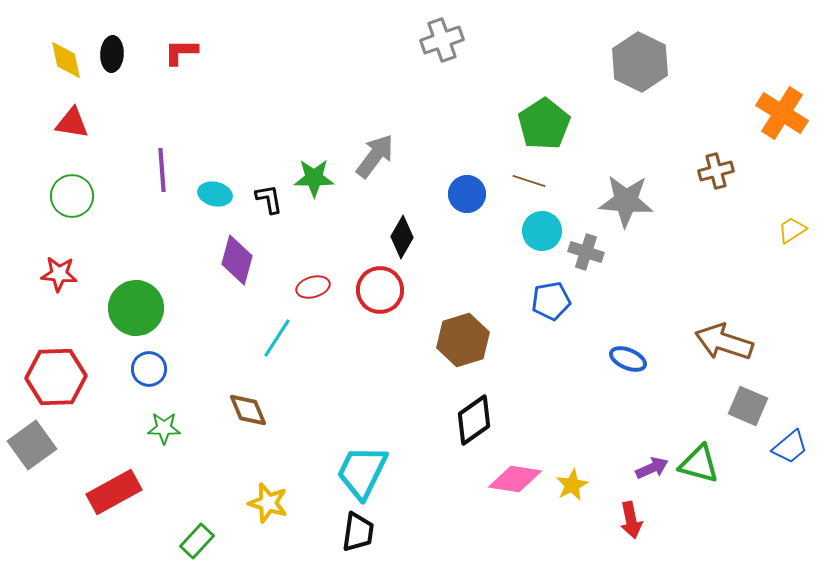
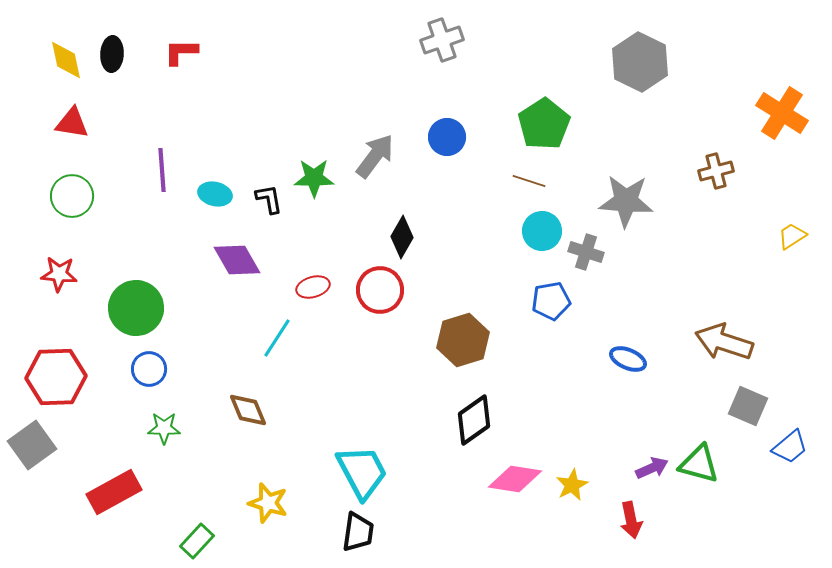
blue circle at (467, 194): moved 20 px left, 57 px up
yellow trapezoid at (792, 230): moved 6 px down
purple diamond at (237, 260): rotated 45 degrees counterclockwise
cyan trapezoid at (362, 472): rotated 126 degrees clockwise
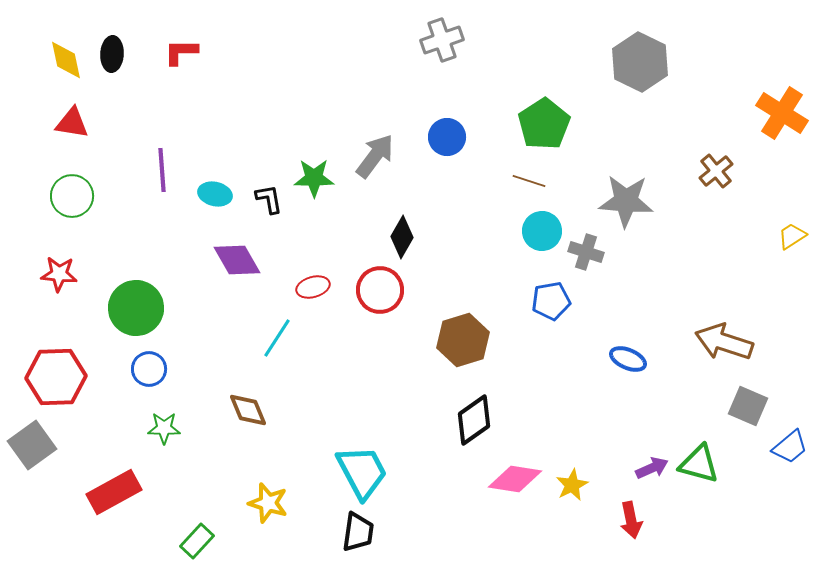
brown cross at (716, 171): rotated 24 degrees counterclockwise
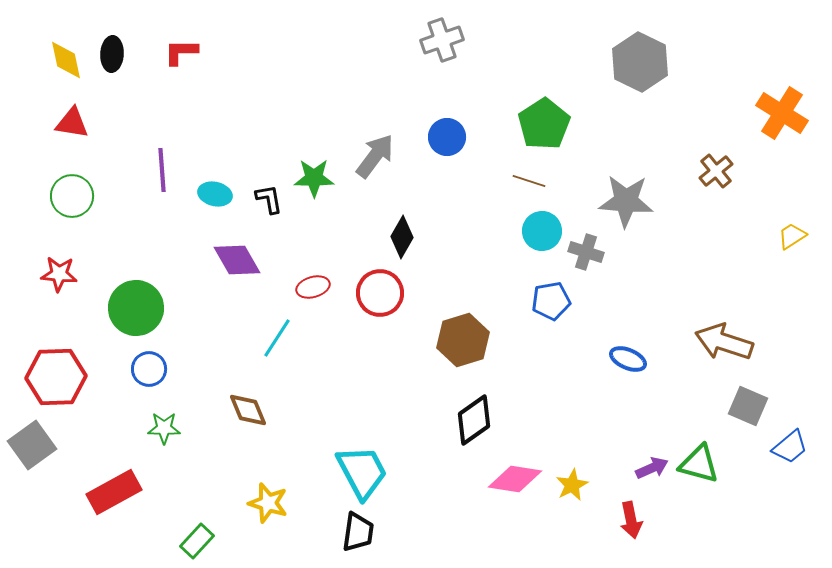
red circle at (380, 290): moved 3 px down
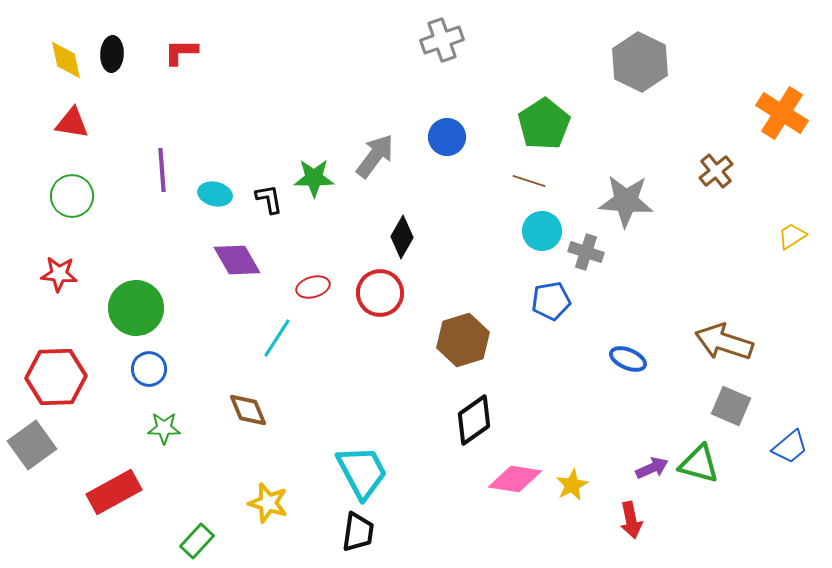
gray square at (748, 406): moved 17 px left
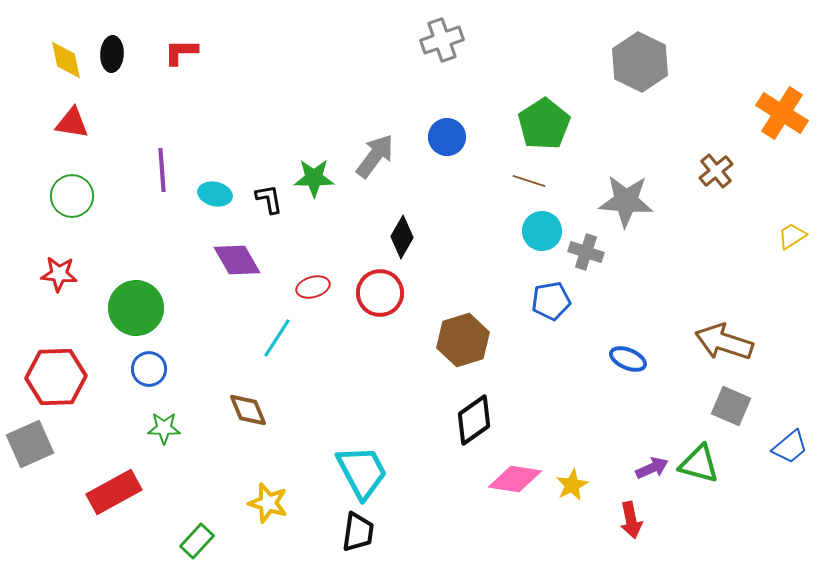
gray square at (32, 445): moved 2 px left, 1 px up; rotated 12 degrees clockwise
